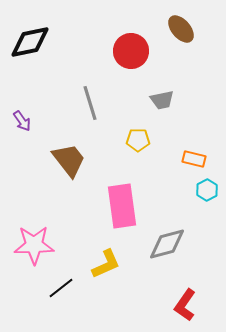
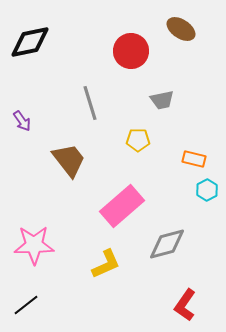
brown ellipse: rotated 16 degrees counterclockwise
pink rectangle: rotated 57 degrees clockwise
black line: moved 35 px left, 17 px down
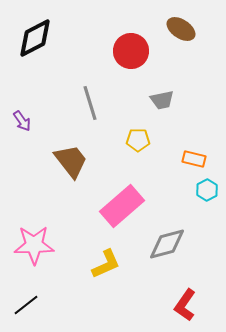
black diamond: moved 5 px right, 4 px up; rotated 15 degrees counterclockwise
brown trapezoid: moved 2 px right, 1 px down
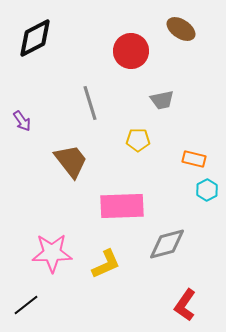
pink rectangle: rotated 39 degrees clockwise
pink star: moved 18 px right, 8 px down
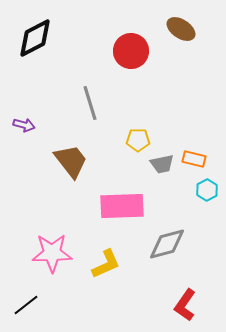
gray trapezoid: moved 64 px down
purple arrow: moved 2 px right, 4 px down; rotated 40 degrees counterclockwise
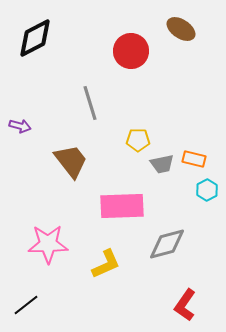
purple arrow: moved 4 px left, 1 px down
pink star: moved 4 px left, 9 px up
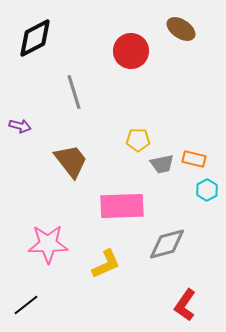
gray line: moved 16 px left, 11 px up
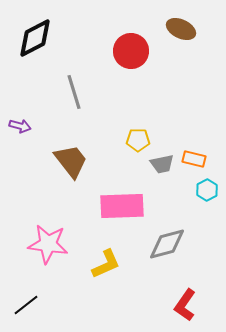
brown ellipse: rotated 8 degrees counterclockwise
pink star: rotated 9 degrees clockwise
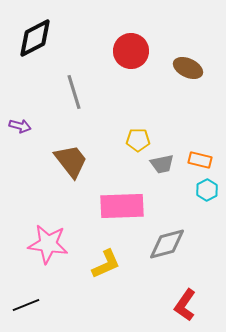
brown ellipse: moved 7 px right, 39 px down
orange rectangle: moved 6 px right, 1 px down
black line: rotated 16 degrees clockwise
